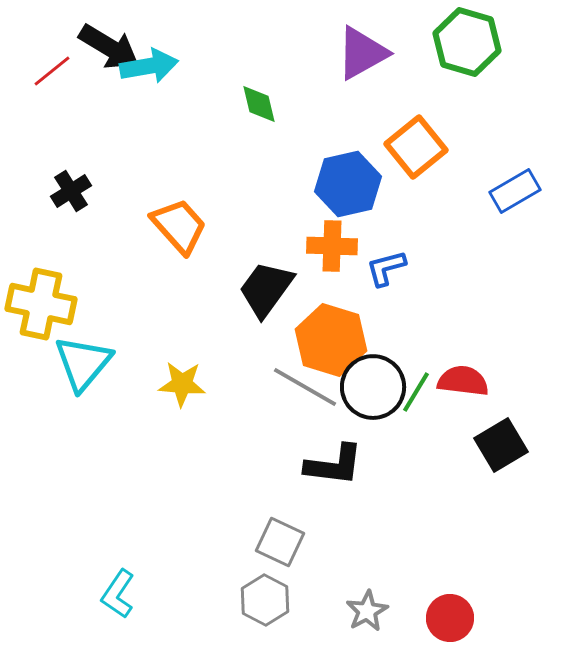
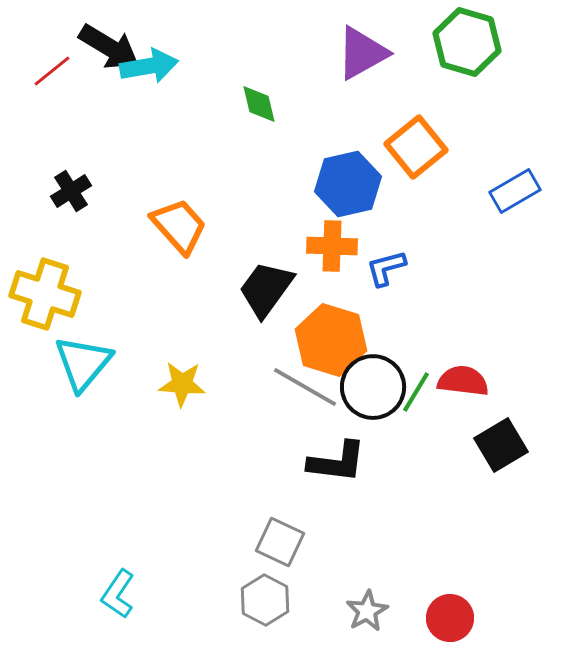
yellow cross: moved 4 px right, 10 px up; rotated 6 degrees clockwise
black L-shape: moved 3 px right, 3 px up
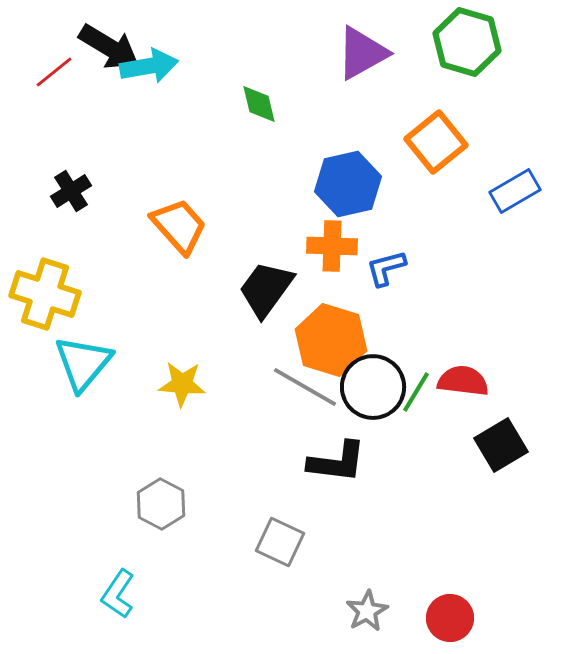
red line: moved 2 px right, 1 px down
orange square: moved 20 px right, 5 px up
gray hexagon: moved 104 px left, 96 px up
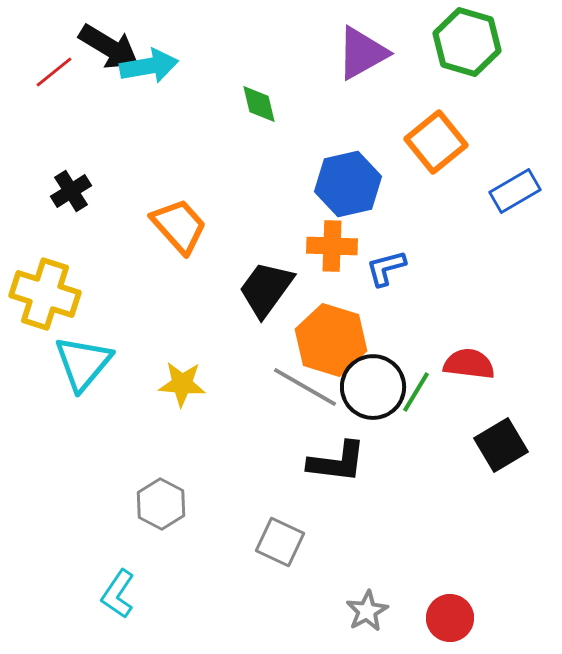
red semicircle: moved 6 px right, 17 px up
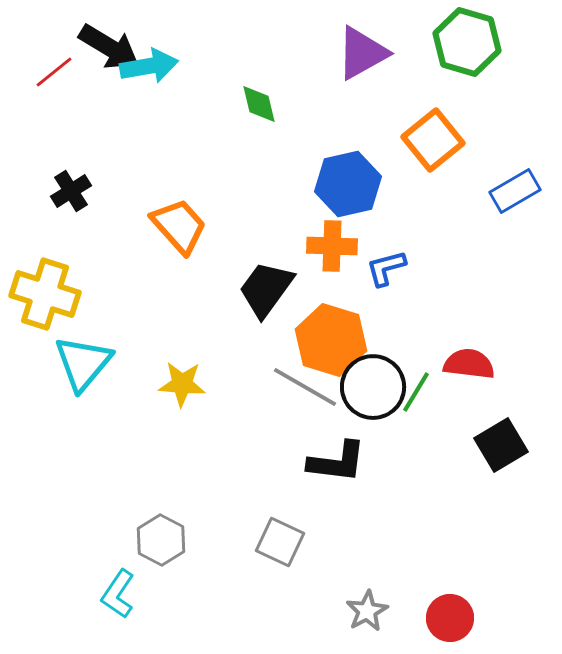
orange square: moved 3 px left, 2 px up
gray hexagon: moved 36 px down
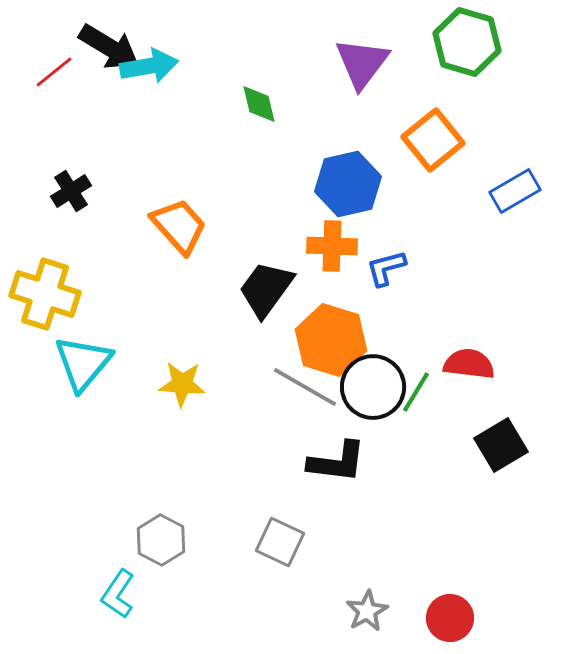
purple triangle: moved 10 px down; rotated 24 degrees counterclockwise
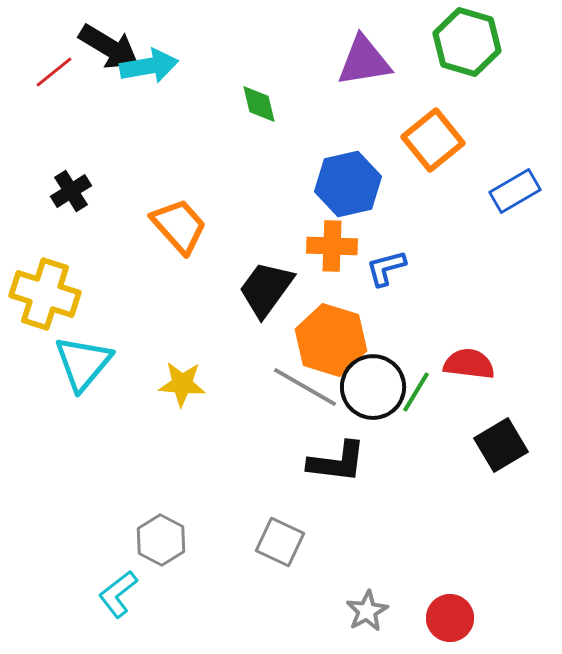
purple triangle: moved 2 px right, 2 px up; rotated 44 degrees clockwise
cyan L-shape: rotated 18 degrees clockwise
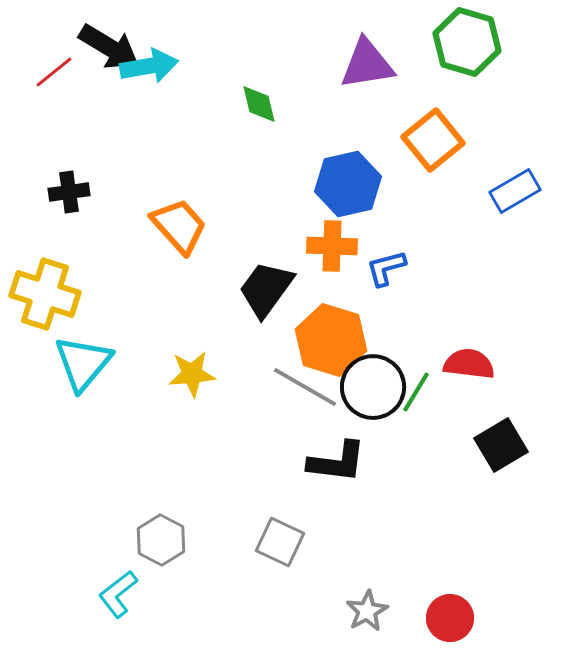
purple triangle: moved 3 px right, 3 px down
black cross: moved 2 px left, 1 px down; rotated 24 degrees clockwise
yellow star: moved 10 px right, 10 px up; rotated 9 degrees counterclockwise
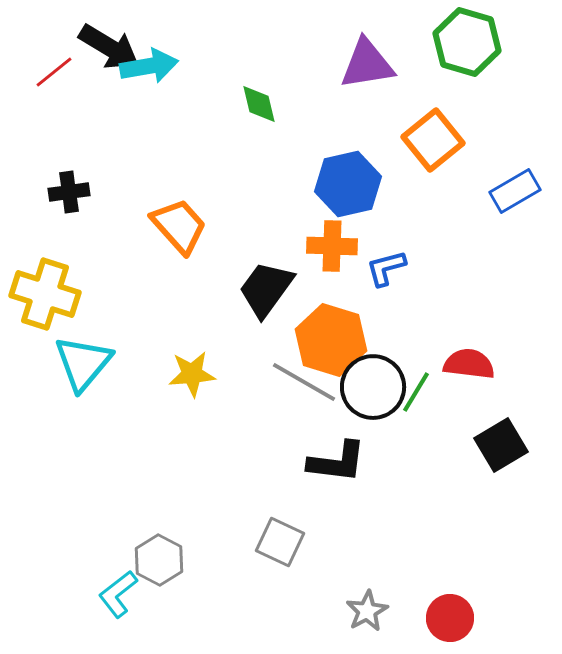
gray line: moved 1 px left, 5 px up
gray hexagon: moved 2 px left, 20 px down
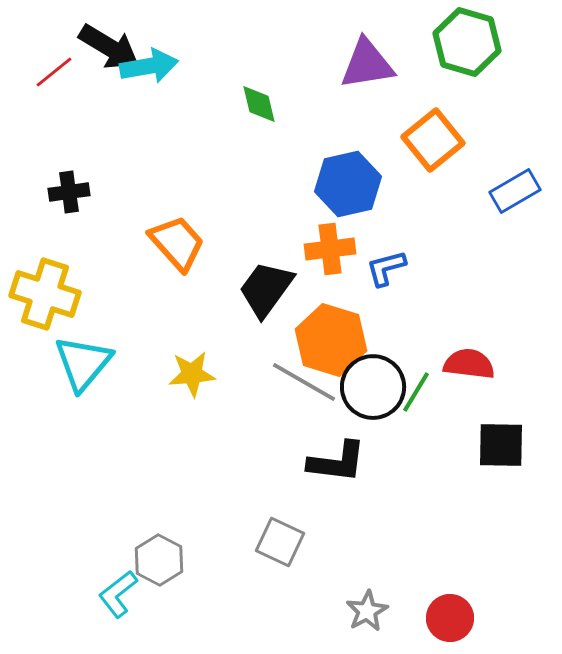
orange trapezoid: moved 2 px left, 17 px down
orange cross: moved 2 px left, 3 px down; rotated 9 degrees counterclockwise
black square: rotated 32 degrees clockwise
